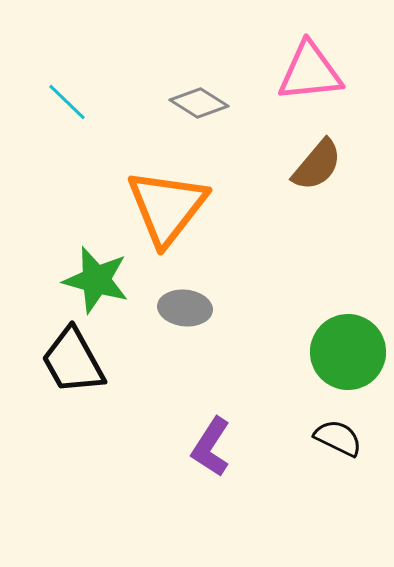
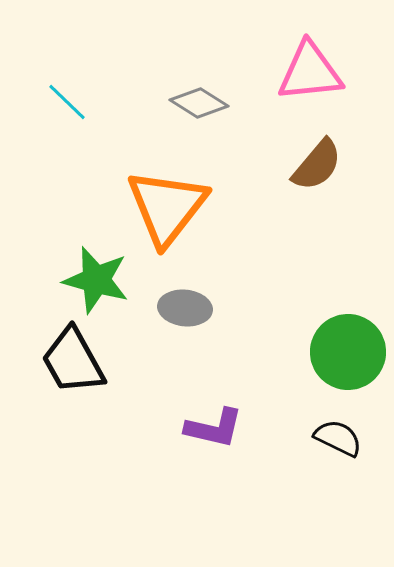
purple L-shape: moved 3 px right, 19 px up; rotated 110 degrees counterclockwise
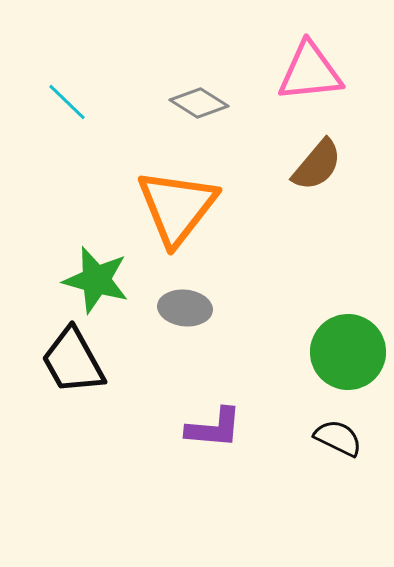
orange triangle: moved 10 px right
purple L-shape: rotated 8 degrees counterclockwise
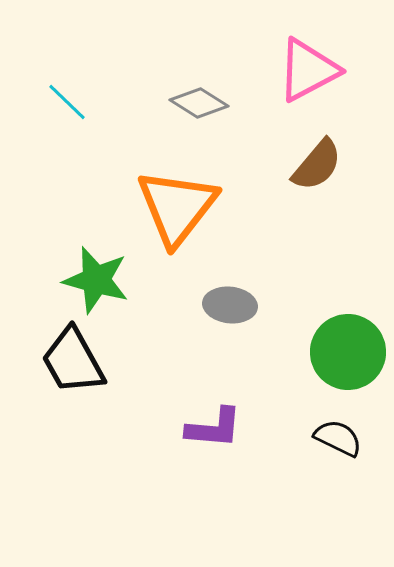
pink triangle: moved 2 px left, 2 px up; rotated 22 degrees counterclockwise
gray ellipse: moved 45 px right, 3 px up
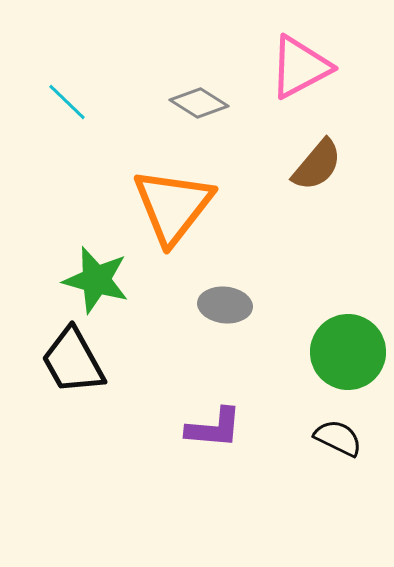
pink triangle: moved 8 px left, 3 px up
orange triangle: moved 4 px left, 1 px up
gray ellipse: moved 5 px left
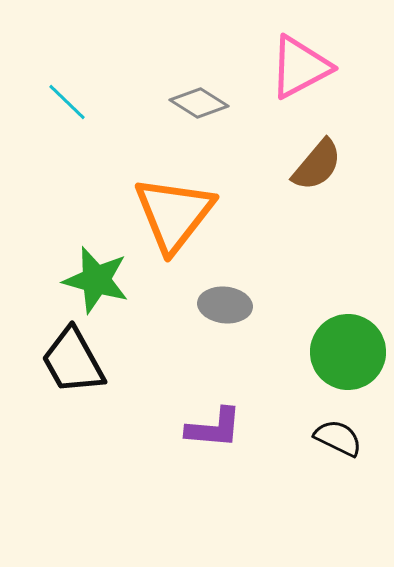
orange triangle: moved 1 px right, 8 px down
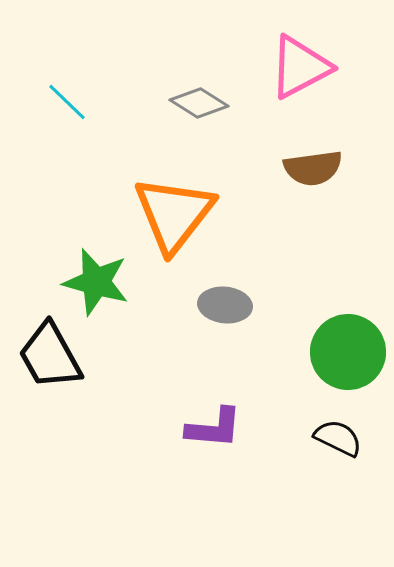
brown semicircle: moved 4 px left, 3 px down; rotated 42 degrees clockwise
green star: moved 2 px down
black trapezoid: moved 23 px left, 5 px up
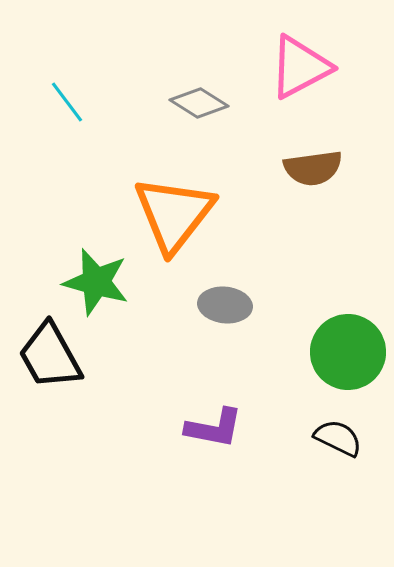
cyan line: rotated 9 degrees clockwise
purple L-shape: rotated 6 degrees clockwise
